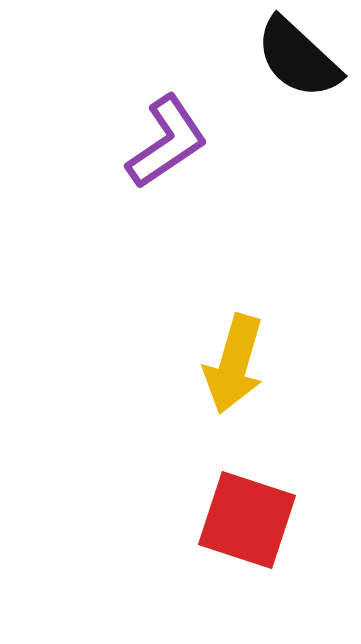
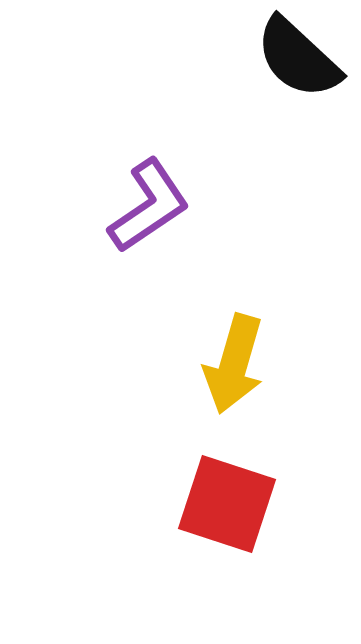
purple L-shape: moved 18 px left, 64 px down
red square: moved 20 px left, 16 px up
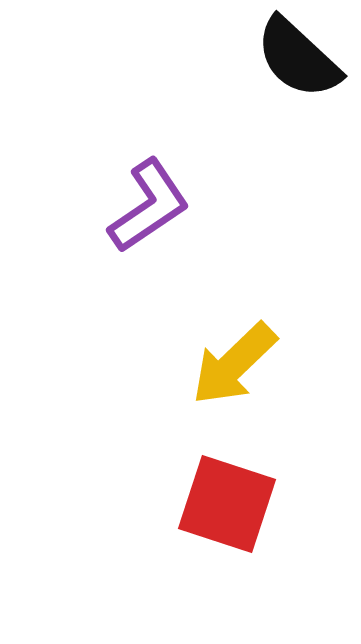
yellow arrow: rotated 30 degrees clockwise
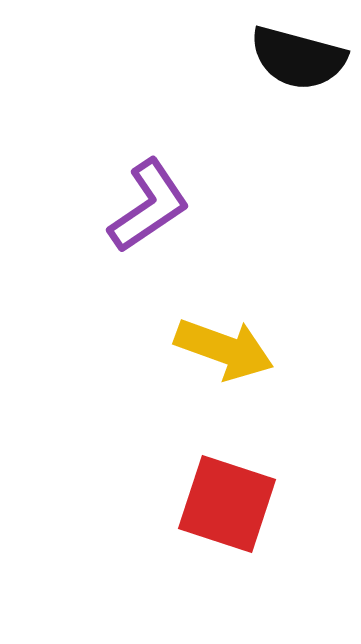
black semicircle: rotated 28 degrees counterclockwise
yellow arrow: moved 10 px left, 15 px up; rotated 116 degrees counterclockwise
